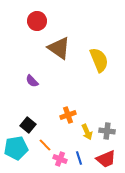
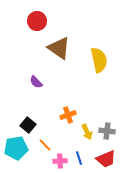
yellow semicircle: rotated 10 degrees clockwise
purple semicircle: moved 4 px right, 1 px down
pink cross: moved 2 px down; rotated 24 degrees counterclockwise
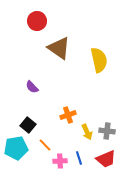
purple semicircle: moved 4 px left, 5 px down
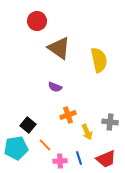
purple semicircle: moved 23 px right; rotated 24 degrees counterclockwise
gray cross: moved 3 px right, 9 px up
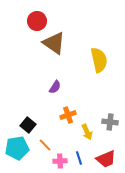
brown triangle: moved 5 px left, 5 px up
purple semicircle: rotated 80 degrees counterclockwise
cyan pentagon: moved 1 px right
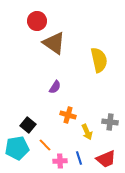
orange cross: rotated 35 degrees clockwise
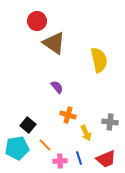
purple semicircle: moved 2 px right; rotated 72 degrees counterclockwise
yellow arrow: moved 1 px left, 1 px down
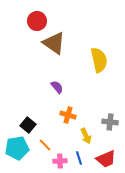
yellow arrow: moved 3 px down
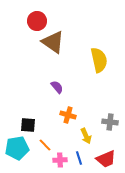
brown triangle: moved 1 px left, 1 px up
black square: rotated 35 degrees counterclockwise
pink cross: moved 1 px up
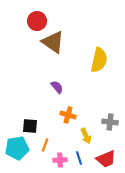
yellow semicircle: rotated 25 degrees clockwise
black square: moved 2 px right, 1 px down
orange line: rotated 64 degrees clockwise
